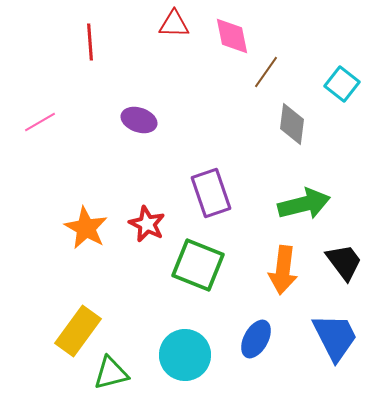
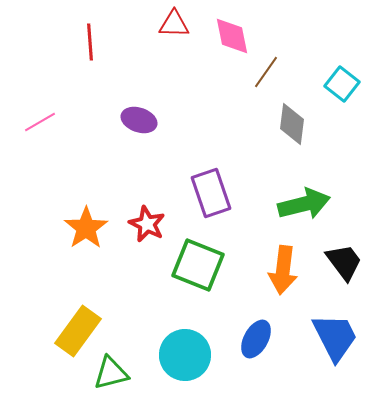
orange star: rotated 9 degrees clockwise
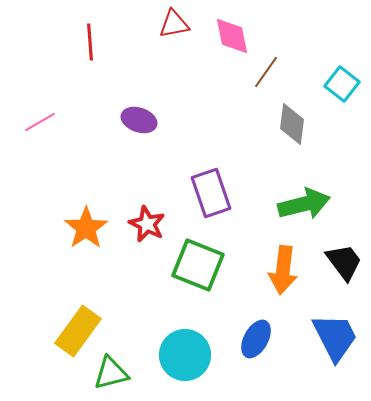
red triangle: rotated 12 degrees counterclockwise
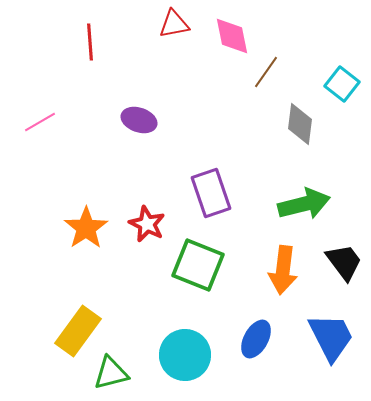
gray diamond: moved 8 px right
blue trapezoid: moved 4 px left
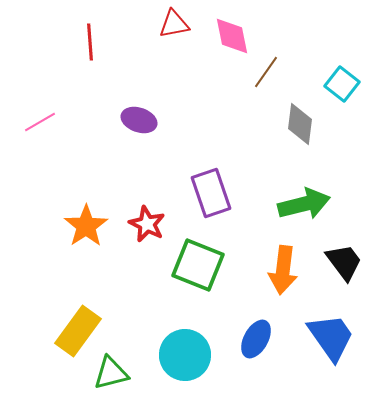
orange star: moved 2 px up
blue trapezoid: rotated 8 degrees counterclockwise
